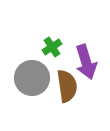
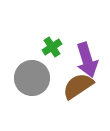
purple arrow: moved 1 px right, 2 px up
brown semicircle: moved 11 px right; rotated 116 degrees counterclockwise
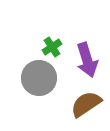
gray circle: moved 7 px right
brown semicircle: moved 8 px right, 18 px down
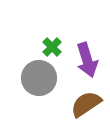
green cross: rotated 12 degrees counterclockwise
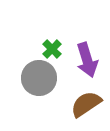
green cross: moved 2 px down
